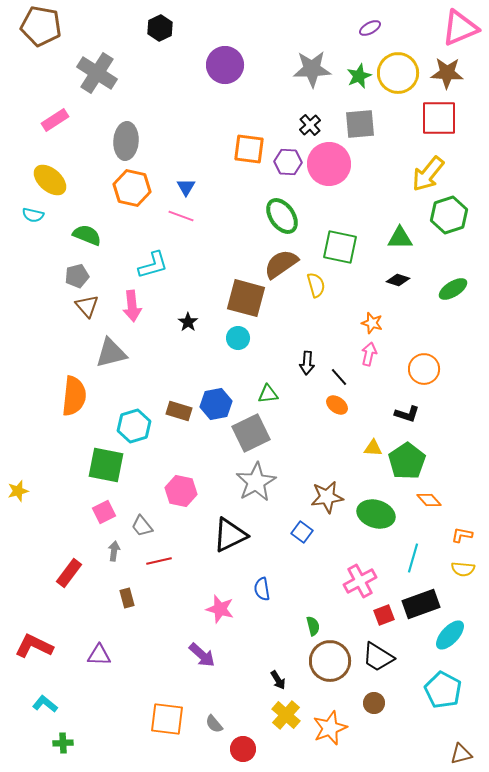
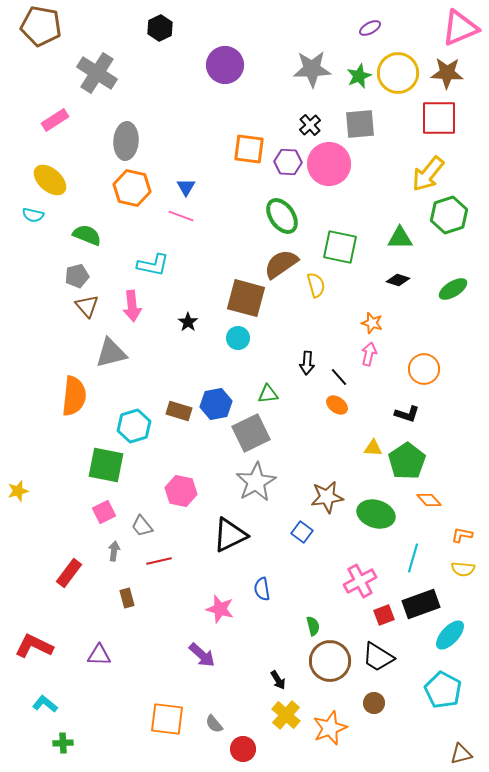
cyan L-shape at (153, 265): rotated 28 degrees clockwise
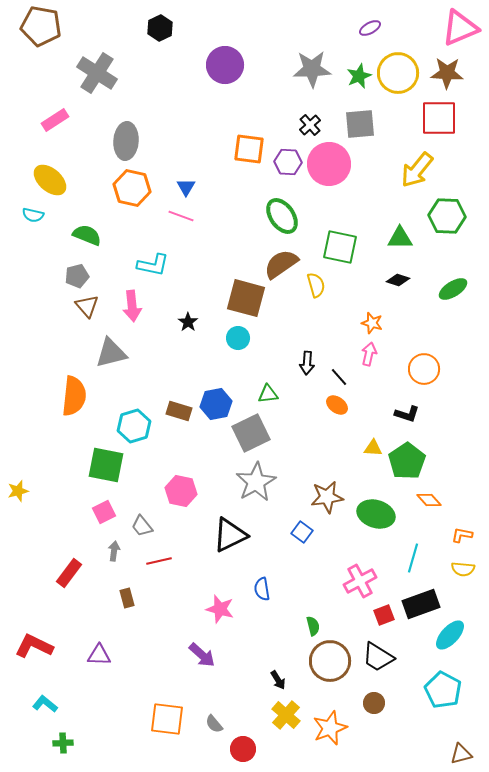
yellow arrow at (428, 174): moved 11 px left, 4 px up
green hexagon at (449, 215): moved 2 px left, 1 px down; rotated 21 degrees clockwise
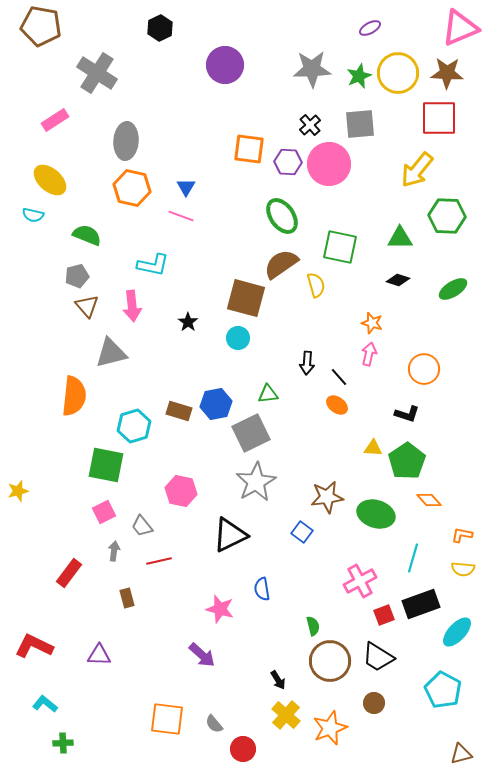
cyan ellipse at (450, 635): moved 7 px right, 3 px up
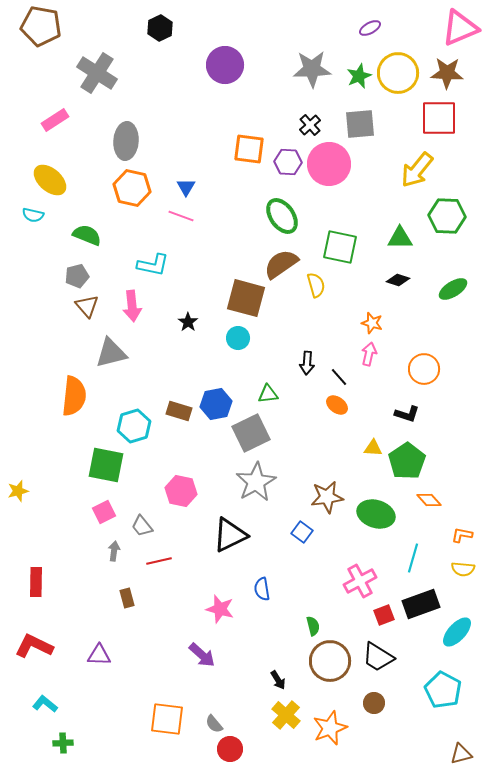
red rectangle at (69, 573): moved 33 px left, 9 px down; rotated 36 degrees counterclockwise
red circle at (243, 749): moved 13 px left
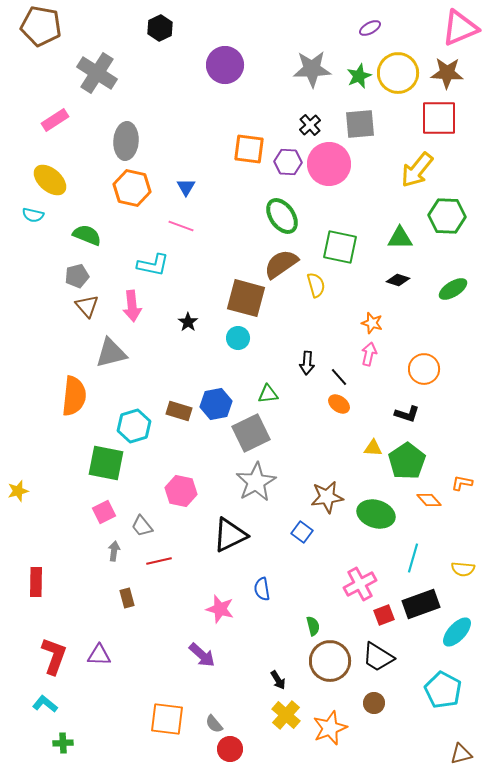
pink line at (181, 216): moved 10 px down
orange ellipse at (337, 405): moved 2 px right, 1 px up
green square at (106, 465): moved 2 px up
orange L-shape at (462, 535): moved 52 px up
pink cross at (360, 581): moved 3 px down
red L-shape at (34, 646): moved 20 px right, 10 px down; rotated 84 degrees clockwise
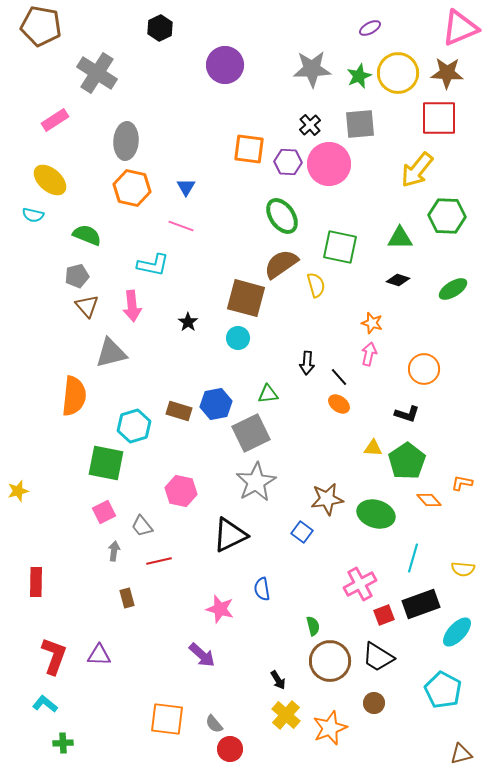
brown star at (327, 497): moved 2 px down
